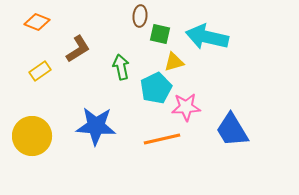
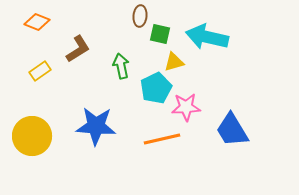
green arrow: moved 1 px up
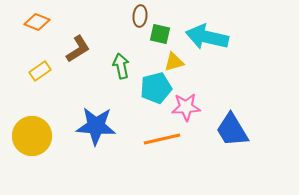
cyan pentagon: rotated 12 degrees clockwise
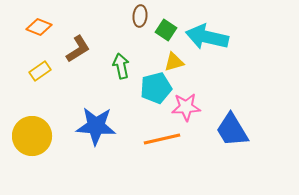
orange diamond: moved 2 px right, 5 px down
green square: moved 6 px right, 4 px up; rotated 20 degrees clockwise
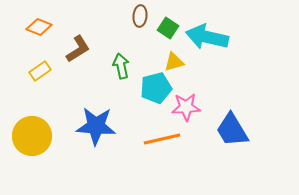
green square: moved 2 px right, 2 px up
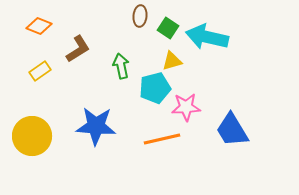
orange diamond: moved 1 px up
yellow triangle: moved 2 px left, 1 px up
cyan pentagon: moved 1 px left
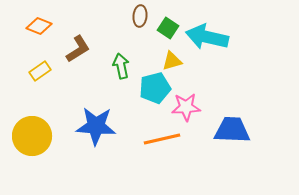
blue trapezoid: rotated 123 degrees clockwise
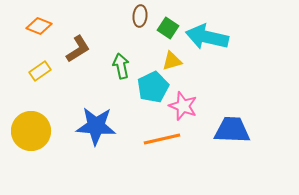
cyan pentagon: moved 2 px left, 1 px up; rotated 12 degrees counterclockwise
pink star: moved 3 px left, 1 px up; rotated 24 degrees clockwise
yellow circle: moved 1 px left, 5 px up
